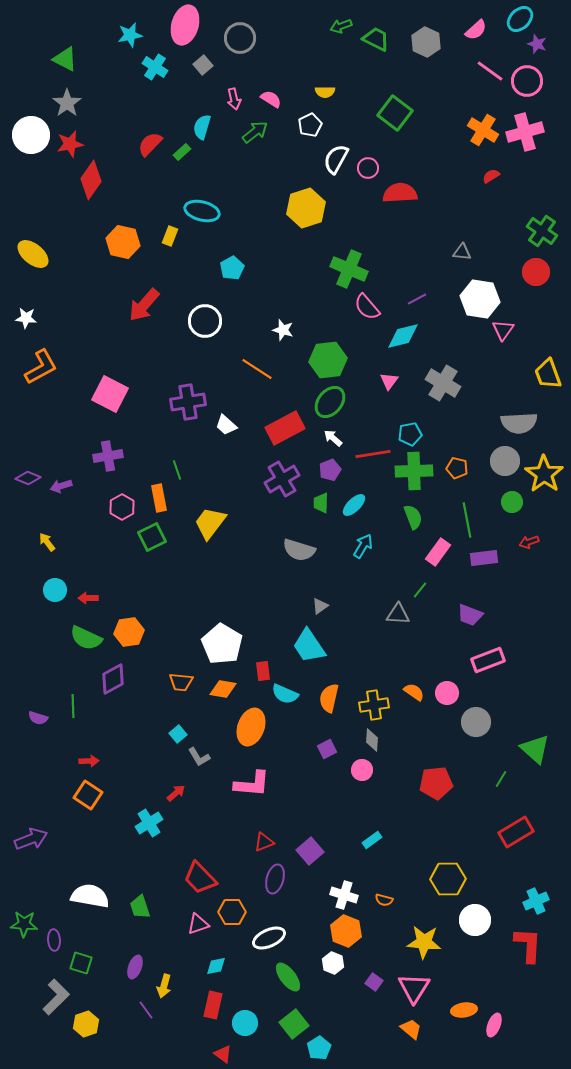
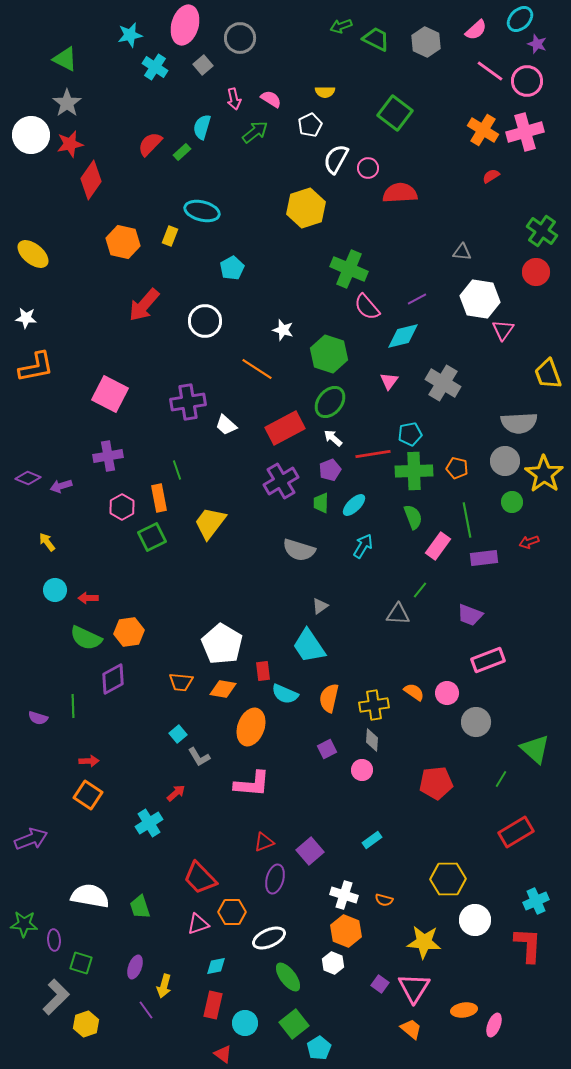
green hexagon at (328, 360): moved 1 px right, 6 px up; rotated 24 degrees clockwise
orange L-shape at (41, 367): moved 5 px left; rotated 18 degrees clockwise
purple cross at (282, 479): moved 1 px left, 2 px down
pink rectangle at (438, 552): moved 6 px up
purple square at (374, 982): moved 6 px right, 2 px down
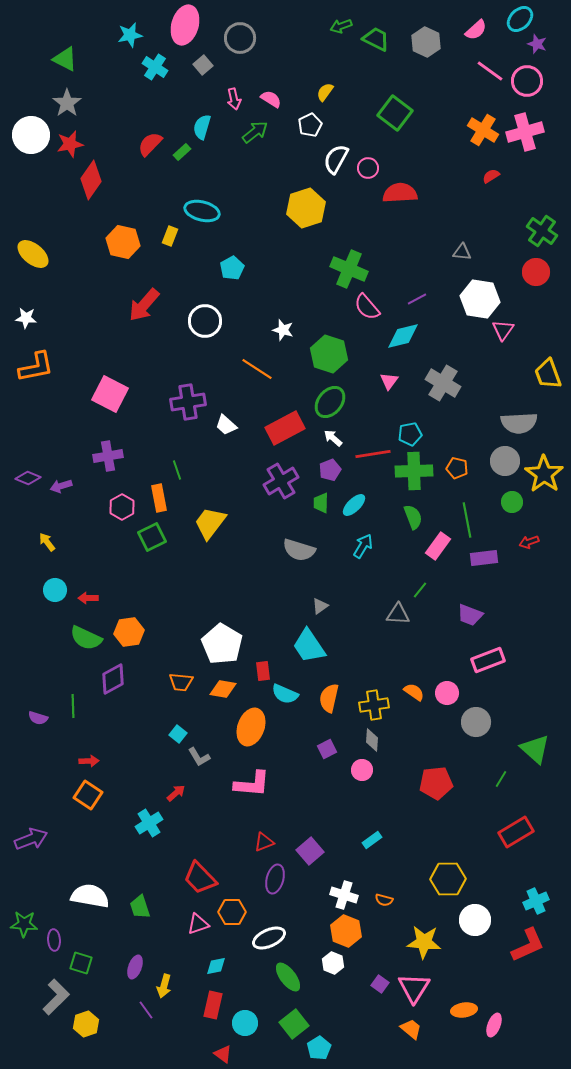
yellow semicircle at (325, 92): rotated 126 degrees clockwise
cyan square at (178, 734): rotated 12 degrees counterclockwise
red L-shape at (528, 945): rotated 63 degrees clockwise
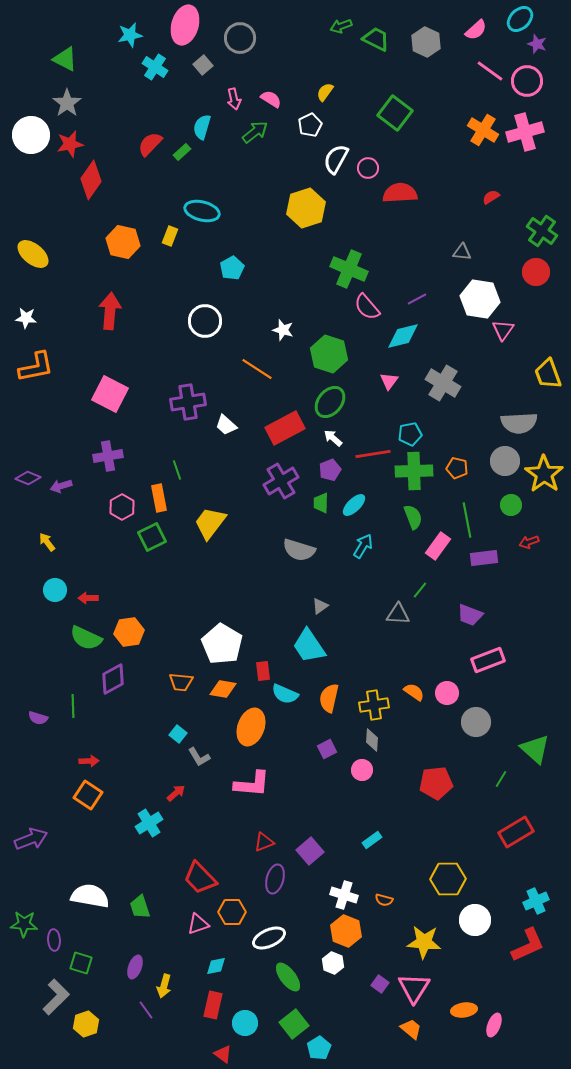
red semicircle at (491, 176): moved 21 px down
red arrow at (144, 305): moved 34 px left, 6 px down; rotated 144 degrees clockwise
green circle at (512, 502): moved 1 px left, 3 px down
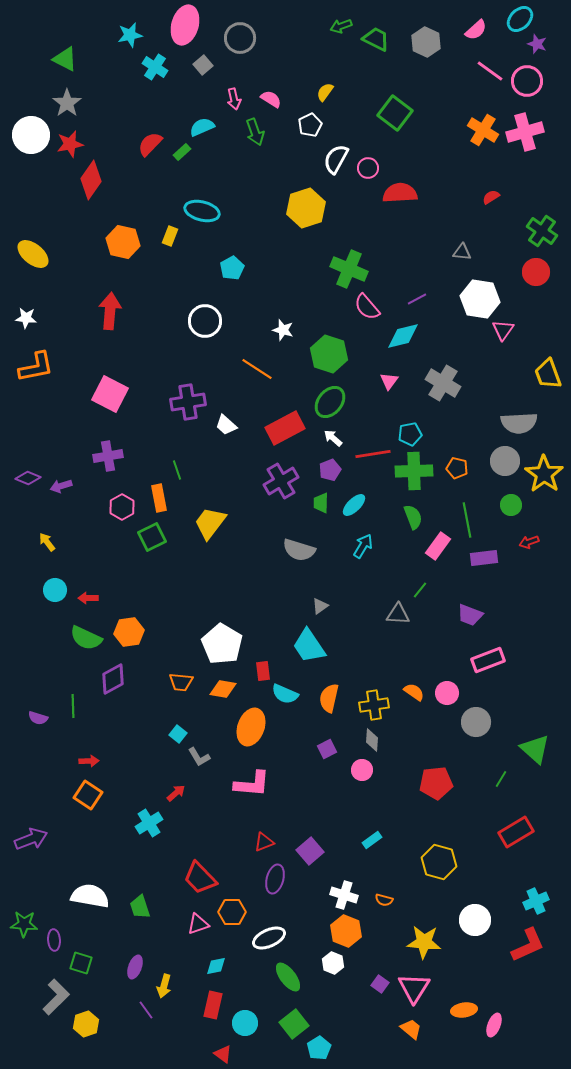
cyan semicircle at (202, 127): rotated 50 degrees clockwise
green arrow at (255, 132): rotated 108 degrees clockwise
yellow hexagon at (448, 879): moved 9 px left, 17 px up; rotated 16 degrees clockwise
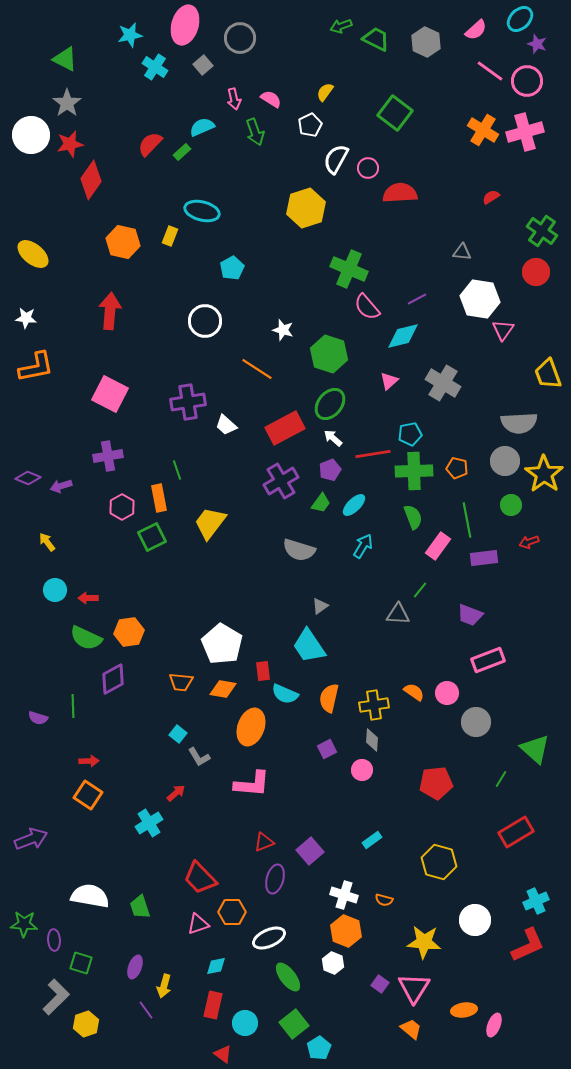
pink triangle at (389, 381): rotated 12 degrees clockwise
green ellipse at (330, 402): moved 2 px down
green trapezoid at (321, 503): rotated 145 degrees counterclockwise
